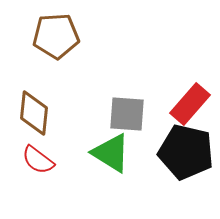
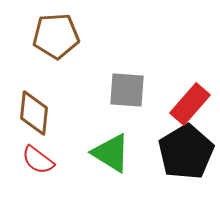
gray square: moved 24 px up
black pentagon: rotated 28 degrees clockwise
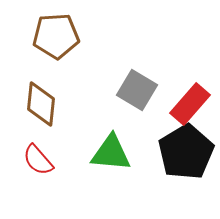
gray square: moved 10 px right; rotated 27 degrees clockwise
brown diamond: moved 7 px right, 9 px up
green triangle: rotated 27 degrees counterclockwise
red semicircle: rotated 12 degrees clockwise
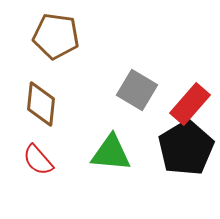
brown pentagon: rotated 12 degrees clockwise
black pentagon: moved 4 px up
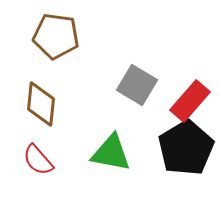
gray square: moved 5 px up
red rectangle: moved 3 px up
green triangle: rotated 6 degrees clockwise
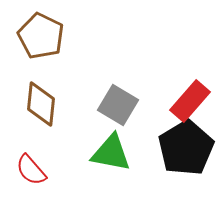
brown pentagon: moved 15 px left; rotated 18 degrees clockwise
gray square: moved 19 px left, 20 px down
red semicircle: moved 7 px left, 10 px down
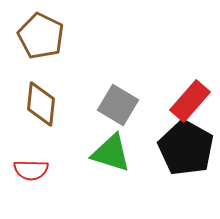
black pentagon: rotated 12 degrees counterclockwise
green triangle: rotated 6 degrees clockwise
red semicircle: rotated 48 degrees counterclockwise
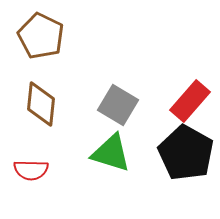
black pentagon: moved 5 px down
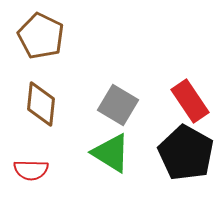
red rectangle: rotated 75 degrees counterclockwise
green triangle: rotated 15 degrees clockwise
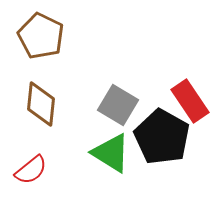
black pentagon: moved 24 px left, 16 px up
red semicircle: rotated 40 degrees counterclockwise
